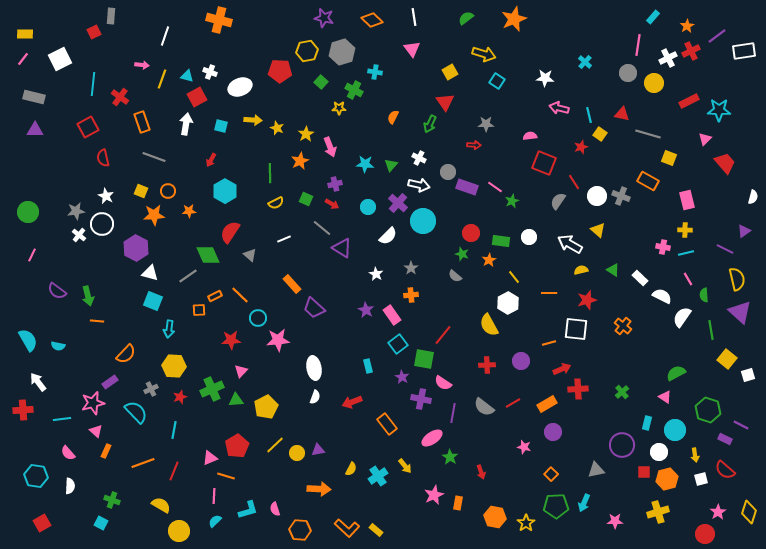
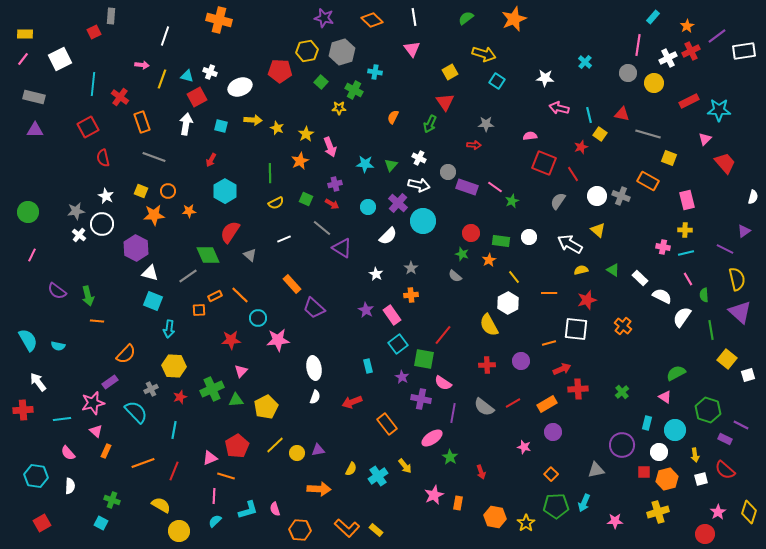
red line at (574, 182): moved 1 px left, 8 px up
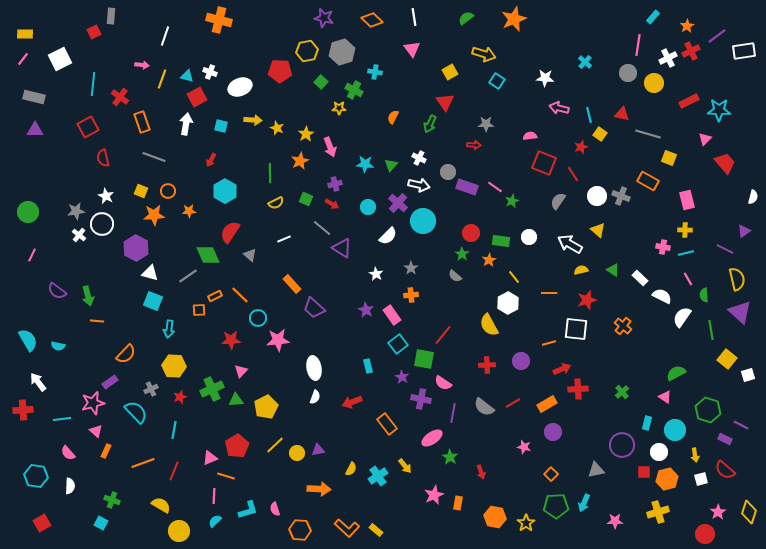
green star at (462, 254): rotated 16 degrees clockwise
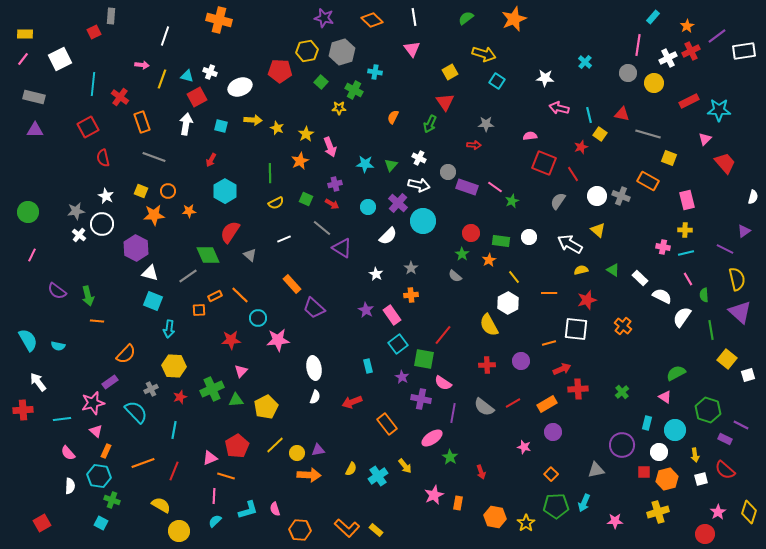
cyan hexagon at (36, 476): moved 63 px right
orange arrow at (319, 489): moved 10 px left, 14 px up
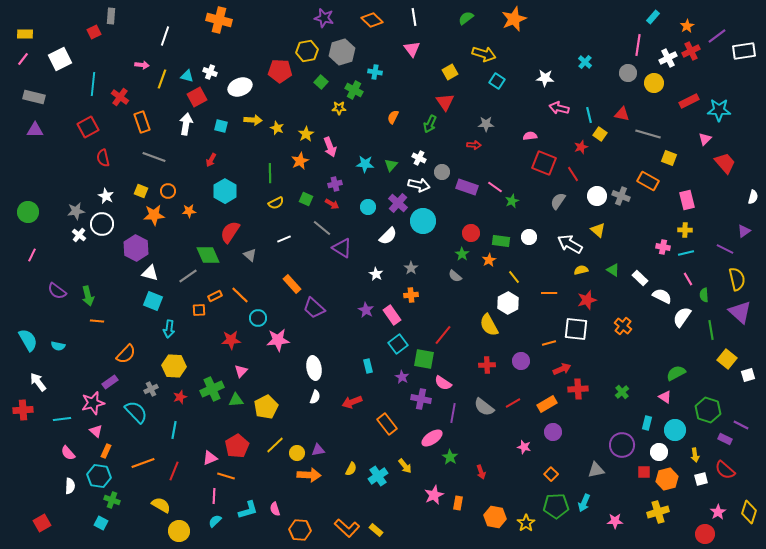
gray circle at (448, 172): moved 6 px left
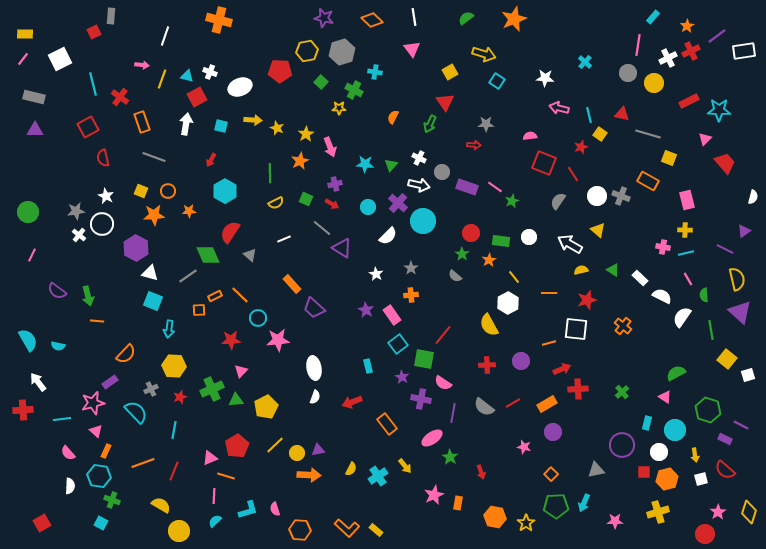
cyan line at (93, 84): rotated 20 degrees counterclockwise
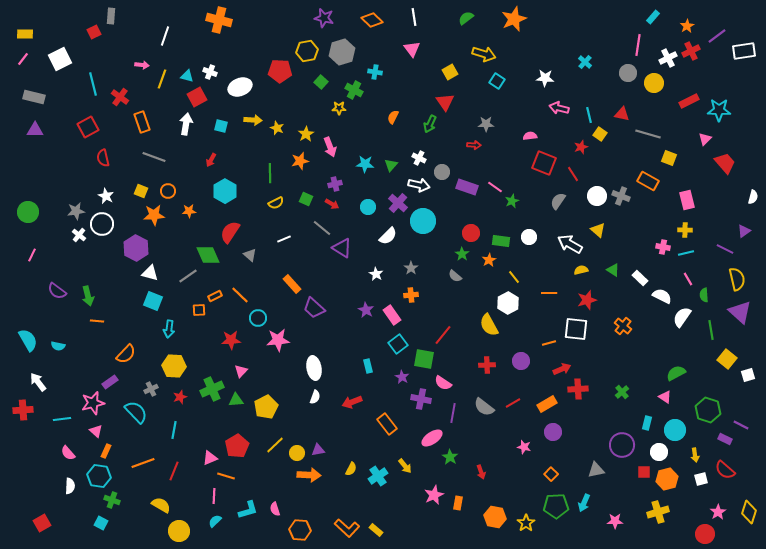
orange star at (300, 161): rotated 12 degrees clockwise
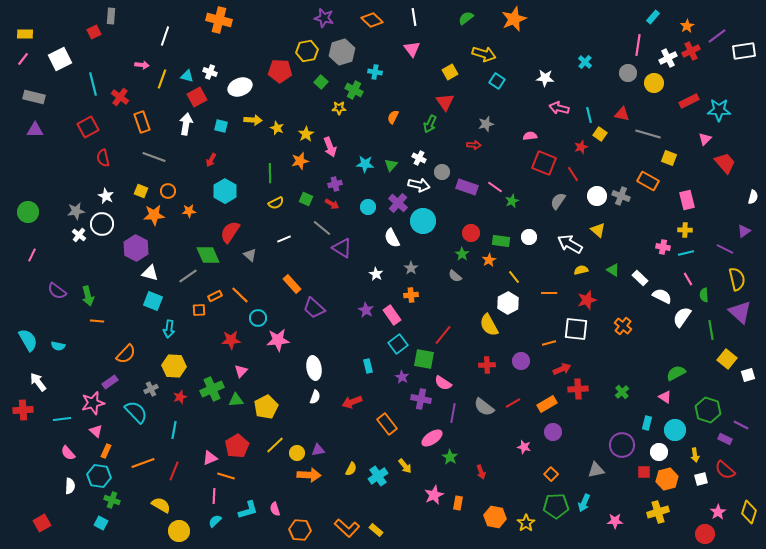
gray star at (486, 124): rotated 14 degrees counterclockwise
white semicircle at (388, 236): moved 4 px right, 2 px down; rotated 108 degrees clockwise
